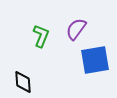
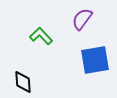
purple semicircle: moved 6 px right, 10 px up
green L-shape: rotated 65 degrees counterclockwise
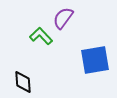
purple semicircle: moved 19 px left, 1 px up
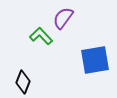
black diamond: rotated 25 degrees clockwise
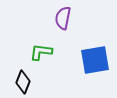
purple semicircle: rotated 25 degrees counterclockwise
green L-shape: moved 16 px down; rotated 40 degrees counterclockwise
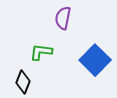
blue square: rotated 36 degrees counterclockwise
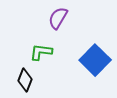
purple semicircle: moved 5 px left; rotated 20 degrees clockwise
black diamond: moved 2 px right, 2 px up
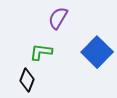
blue square: moved 2 px right, 8 px up
black diamond: moved 2 px right
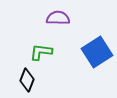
purple semicircle: rotated 60 degrees clockwise
blue square: rotated 12 degrees clockwise
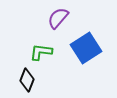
purple semicircle: rotated 50 degrees counterclockwise
blue square: moved 11 px left, 4 px up
